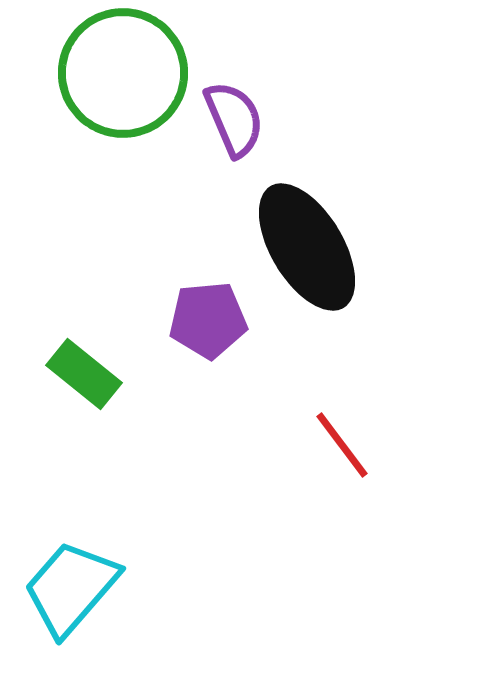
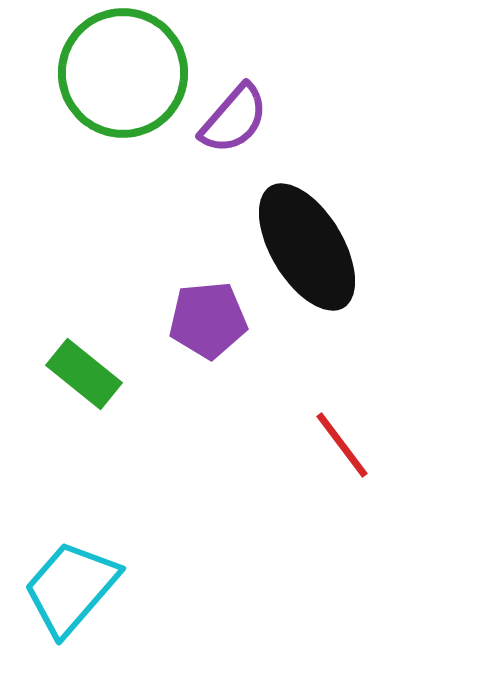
purple semicircle: rotated 64 degrees clockwise
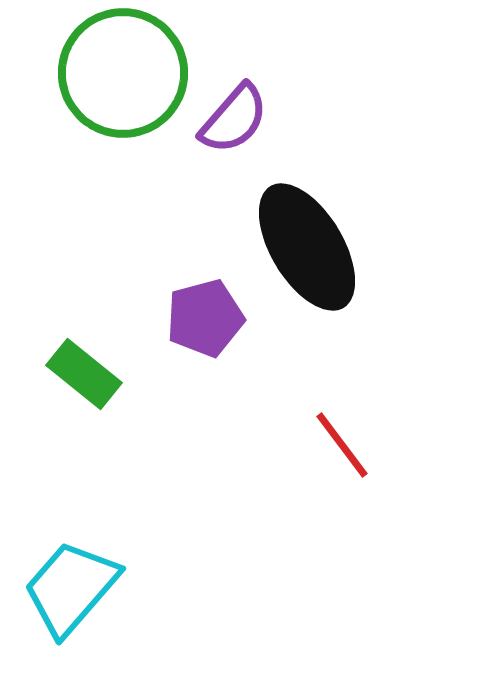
purple pentagon: moved 3 px left, 2 px up; rotated 10 degrees counterclockwise
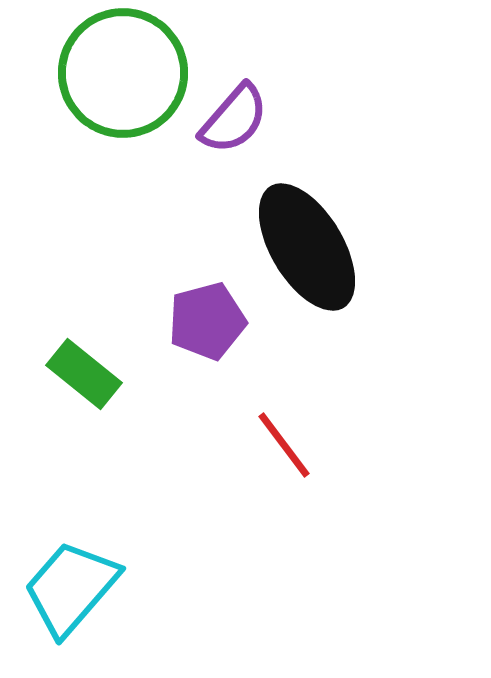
purple pentagon: moved 2 px right, 3 px down
red line: moved 58 px left
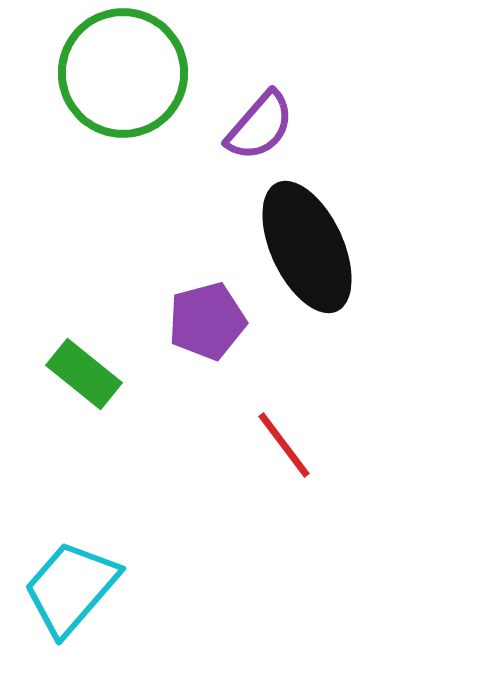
purple semicircle: moved 26 px right, 7 px down
black ellipse: rotated 6 degrees clockwise
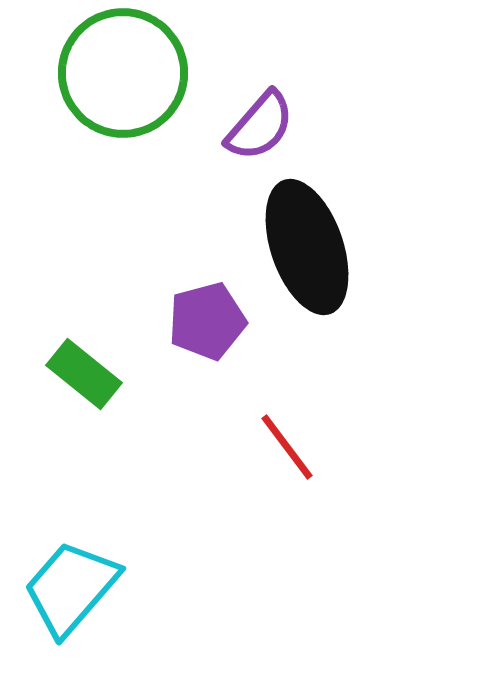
black ellipse: rotated 6 degrees clockwise
red line: moved 3 px right, 2 px down
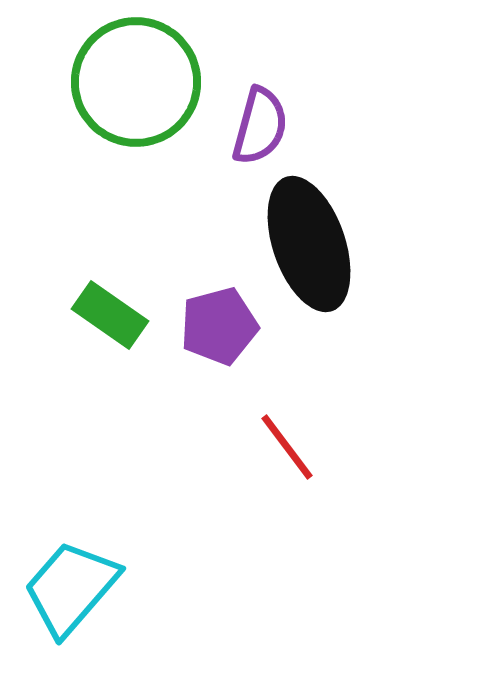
green circle: moved 13 px right, 9 px down
purple semicircle: rotated 26 degrees counterclockwise
black ellipse: moved 2 px right, 3 px up
purple pentagon: moved 12 px right, 5 px down
green rectangle: moved 26 px right, 59 px up; rotated 4 degrees counterclockwise
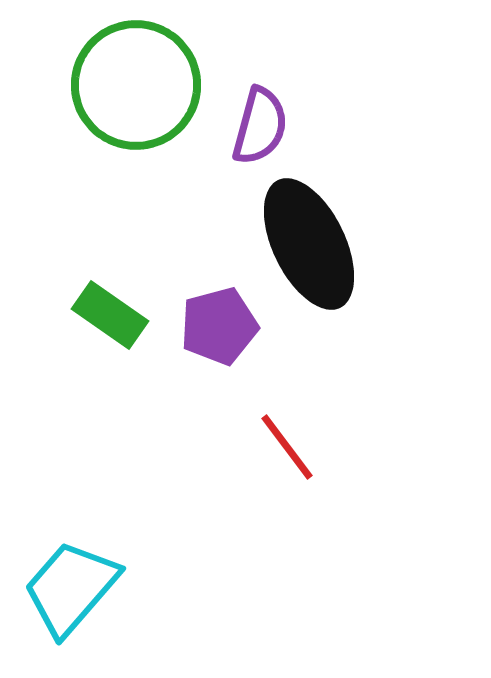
green circle: moved 3 px down
black ellipse: rotated 7 degrees counterclockwise
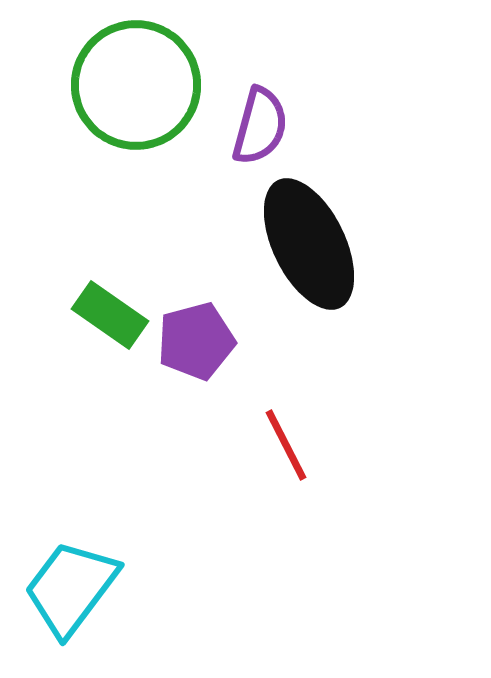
purple pentagon: moved 23 px left, 15 px down
red line: moved 1 px left, 2 px up; rotated 10 degrees clockwise
cyan trapezoid: rotated 4 degrees counterclockwise
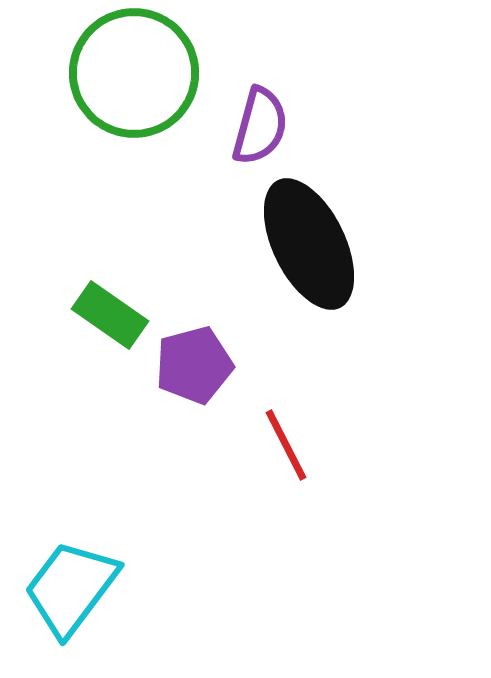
green circle: moved 2 px left, 12 px up
purple pentagon: moved 2 px left, 24 px down
